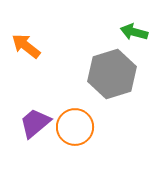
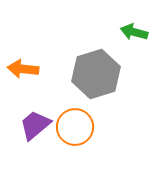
orange arrow: moved 3 px left, 23 px down; rotated 32 degrees counterclockwise
gray hexagon: moved 16 px left
purple trapezoid: moved 2 px down
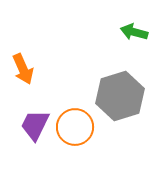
orange arrow: rotated 120 degrees counterclockwise
gray hexagon: moved 24 px right, 22 px down
purple trapezoid: rotated 24 degrees counterclockwise
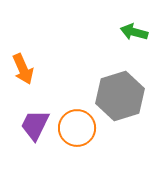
orange circle: moved 2 px right, 1 px down
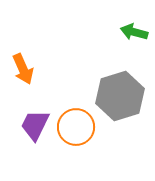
orange circle: moved 1 px left, 1 px up
